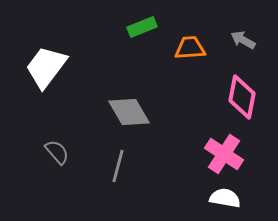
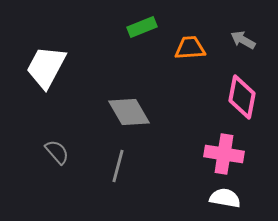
white trapezoid: rotated 9 degrees counterclockwise
pink cross: rotated 24 degrees counterclockwise
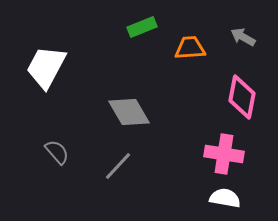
gray arrow: moved 3 px up
gray line: rotated 28 degrees clockwise
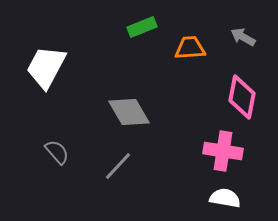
pink cross: moved 1 px left, 3 px up
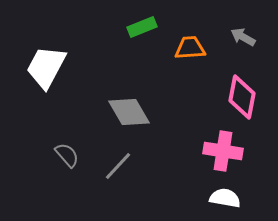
gray semicircle: moved 10 px right, 3 px down
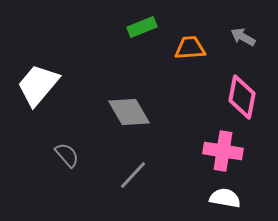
white trapezoid: moved 8 px left, 18 px down; rotated 12 degrees clockwise
gray line: moved 15 px right, 9 px down
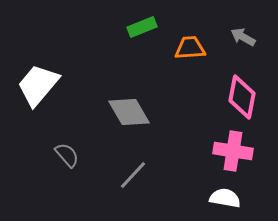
pink cross: moved 10 px right
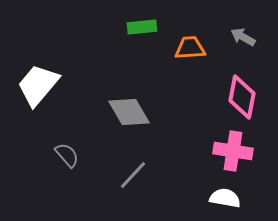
green rectangle: rotated 16 degrees clockwise
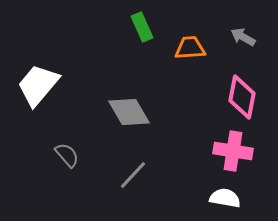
green rectangle: rotated 72 degrees clockwise
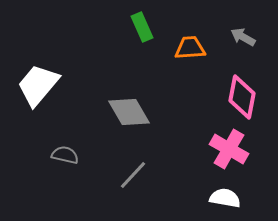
pink cross: moved 4 px left, 2 px up; rotated 21 degrees clockwise
gray semicircle: moved 2 px left; rotated 36 degrees counterclockwise
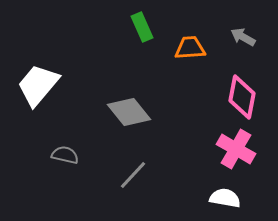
gray diamond: rotated 9 degrees counterclockwise
pink cross: moved 7 px right
